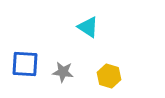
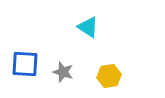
gray star: rotated 10 degrees clockwise
yellow hexagon: rotated 25 degrees counterclockwise
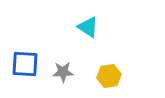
gray star: rotated 20 degrees counterclockwise
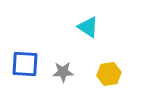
yellow hexagon: moved 2 px up
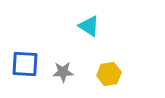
cyan triangle: moved 1 px right, 1 px up
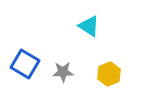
blue square: rotated 28 degrees clockwise
yellow hexagon: rotated 15 degrees counterclockwise
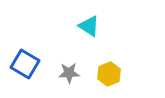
gray star: moved 6 px right, 1 px down
